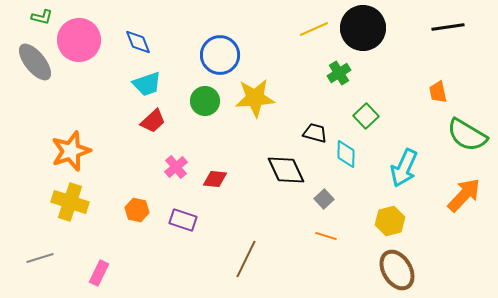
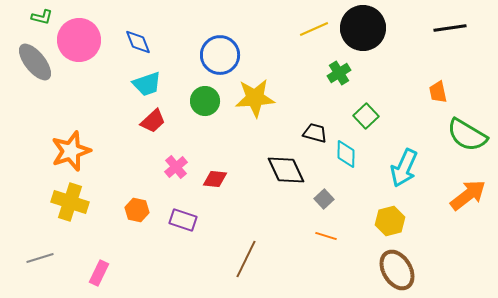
black line: moved 2 px right, 1 px down
orange arrow: moved 4 px right; rotated 9 degrees clockwise
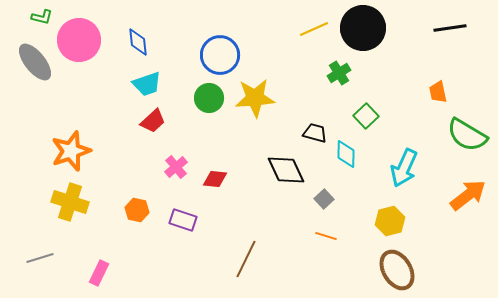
blue diamond: rotated 16 degrees clockwise
green circle: moved 4 px right, 3 px up
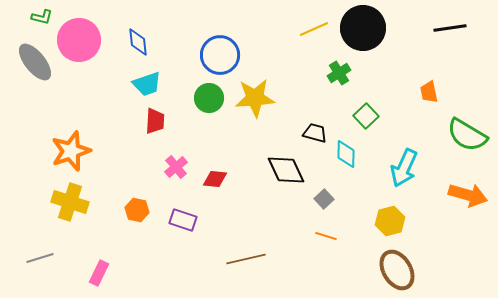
orange trapezoid: moved 9 px left
red trapezoid: moved 2 px right; rotated 44 degrees counterclockwise
orange arrow: rotated 54 degrees clockwise
brown line: rotated 51 degrees clockwise
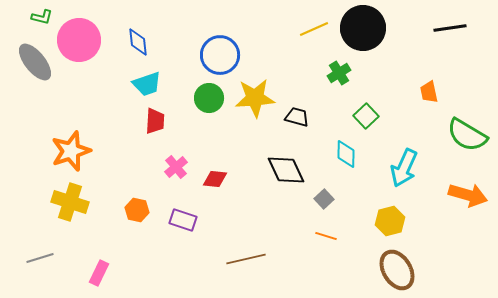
black trapezoid: moved 18 px left, 16 px up
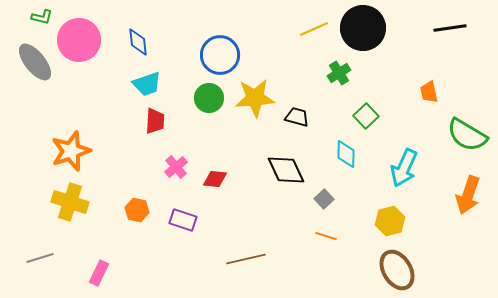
orange arrow: rotated 93 degrees clockwise
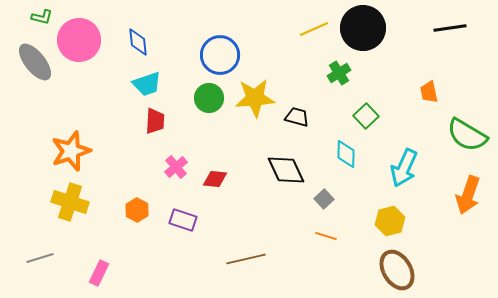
orange hexagon: rotated 15 degrees clockwise
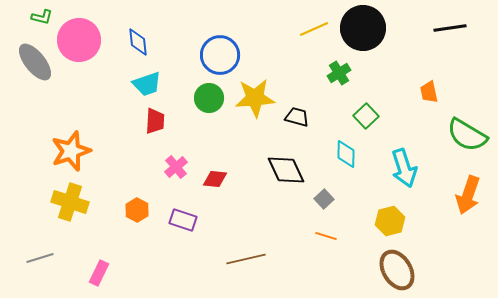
cyan arrow: rotated 42 degrees counterclockwise
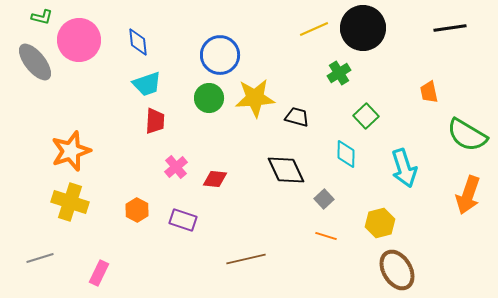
yellow hexagon: moved 10 px left, 2 px down
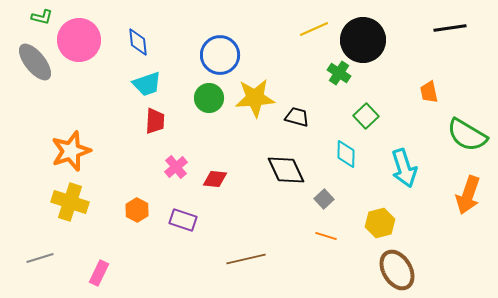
black circle: moved 12 px down
green cross: rotated 25 degrees counterclockwise
